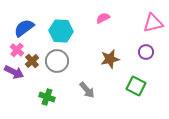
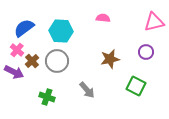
pink semicircle: rotated 32 degrees clockwise
pink triangle: moved 1 px right, 1 px up
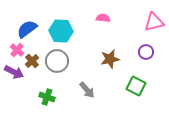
blue semicircle: moved 3 px right, 1 px down
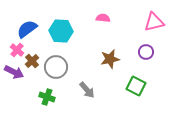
gray circle: moved 1 px left, 6 px down
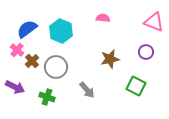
pink triangle: rotated 35 degrees clockwise
cyan hexagon: rotated 20 degrees clockwise
purple arrow: moved 1 px right, 15 px down
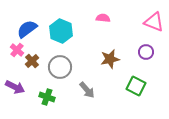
gray circle: moved 4 px right
